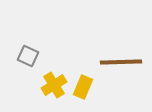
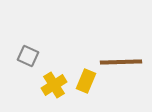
yellow rectangle: moved 3 px right, 6 px up
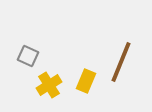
brown line: rotated 66 degrees counterclockwise
yellow cross: moved 5 px left
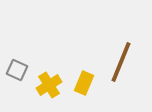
gray square: moved 11 px left, 14 px down
yellow rectangle: moved 2 px left, 2 px down
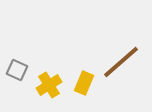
brown line: rotated 27 degrees clockwise
